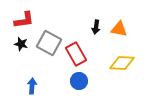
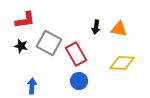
red L-shape: moved 1 px right
black star: moved 2 px down
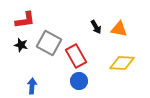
black arrow: rotated 40 degrees counterclockwise
black star: moved 1 px up
red rectangle: moved 2 px down
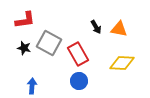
black star: moved 3 px right, 3 px down
red rectangle: moved 2 px right, 2 px up
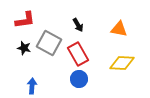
black arrow: moved 18 px left, 2 px up
blue circle: moved 2 px up
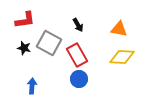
red rectangle: moved 1 px left, 1 px down
yellow diamond: moved 6 px up
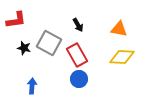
red L-shape: moved 9 px left
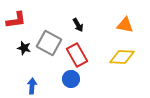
orange triangle: moved 6 px right, 4 px up
blue circle: moved 8 px left
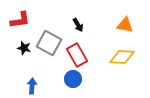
red L-shape: moved 4 px right
blue circle: moved 2 px right
